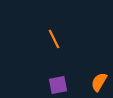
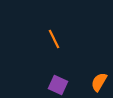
purple square: rotated 36 degrees clockwise
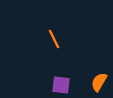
purple square: moved 3 px right; rotated 18 degrees counterclockwise
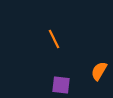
orange semicircle: moved 11 px up
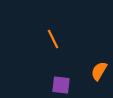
orange line: moved 1 px left
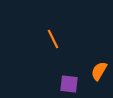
purple square: moved 8 px right, 1 px up
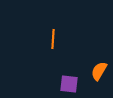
orange line: rotated 30 degrees clockwise
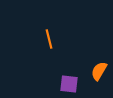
orange line: moved 4 px left; rotated 18 degrees counterclockwise
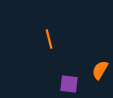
orange semicircle: moved 1 px right, 1 px up
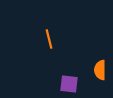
orange semicircle: rotated 30 degrees counterclockwise
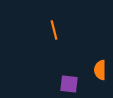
orange line: moved 5 px right, 9 px up
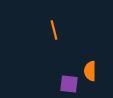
orange semicircle: moved 10 px left, 1 px down
